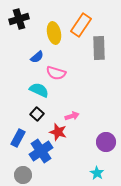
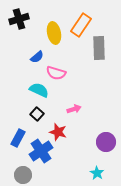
pink arrow: moved 2 px right, 7 px up
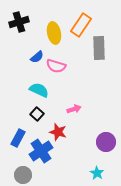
black cross: moved 3 px down
pink semicircle: moved 7 px up
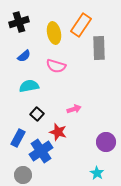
blue semicircle: moved 13 px left, 1 px up
cyan semicircle: moved 10 px left, 4 px up; rotated 36 degrees counterclockwise
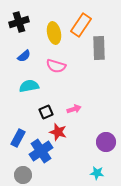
black square: moved 9 px right, 2 px up; rotated 24 degrees clockwise
cyan star: rotated 24 degrees counterclockwise
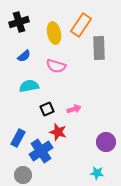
black square: moved 1 px right, 3 px up
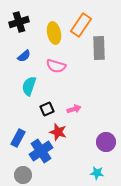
cyan semicircle: rotated 60 degrees counterclockwise
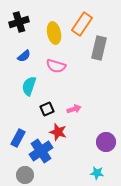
orange rectangle: moved 1 px right, 1 px up
gray rectangle: rotated 15 degrees clockwise
gray circle: moved 2 px right
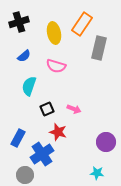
pink arrow: rotated 40 degrees clockwise
blue cross: moved 1 px right, 3 px down
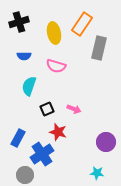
blue semicircle: rotated 40 degrees clockwise
